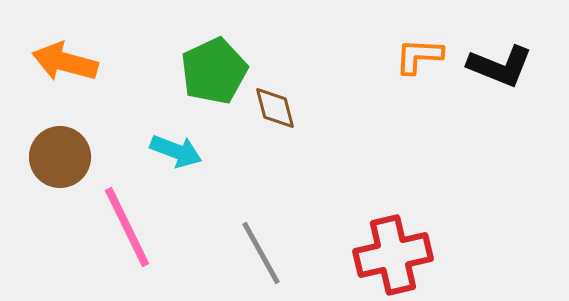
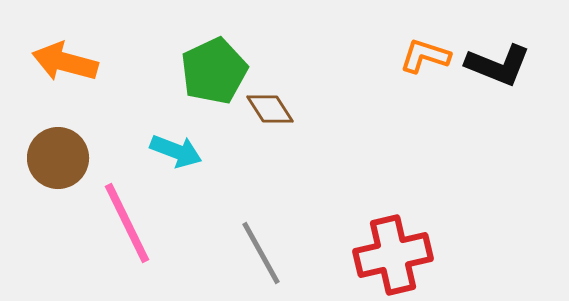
orange L-shape: moved 6 px right; rotated 15 degrees clockwise
black L-shape: moved 2 px left, 1 px up
brown diamond: moved 5 px left, 1 px down; rotated 18 degrees counterclockwise
brown circle: moved 2 px left, 1 px down
pink line: moved 4 px up
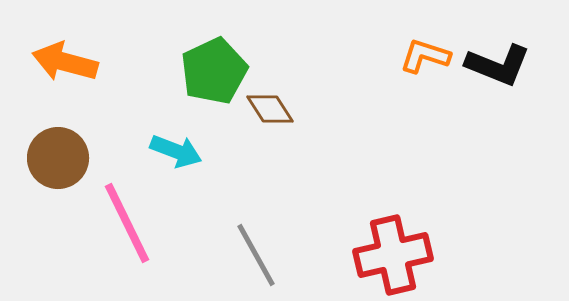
gray line: moved 5 px left, 2 px down
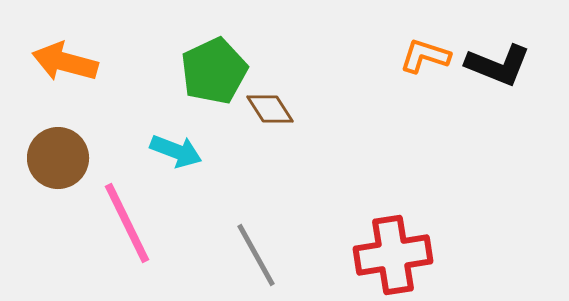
red cross: rotated 4 degrees clockwise
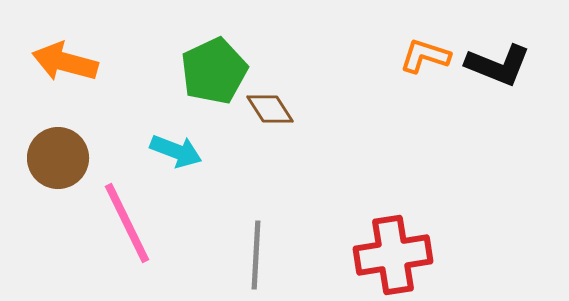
gray line: rotated 32 degrees clockwise
